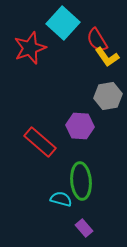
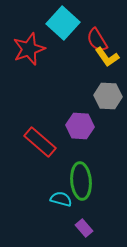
red star: moved 1 px left, 1 px down
gray hexagon: rotated 12 degrees clockwise
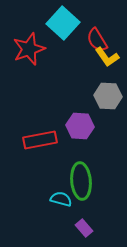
red rectangle: moved 2 px up; rotated 52 degrees counterclockwise
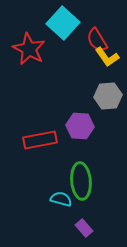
red star: rotated 24 degrees counterclockwise
gray hexagon: rotated 8 degrees counterclockwise
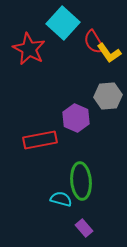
red semicircle: moved 3 px left, 2 px down
yellow L-shape: moved 2 px right, 4 px up
purple hexagon: moved 4 px left, 8 px up; rotated 20 degrees clockwise
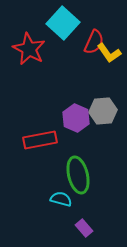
red semicircle: rotated 125 degrees counterclockwise
gray hexagon: moved 5 px left, 15 px down
green ellipse: moved 3 px left, 6 px up; rotated 9 degrees counterclockwise
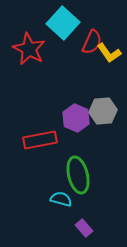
red semicircle: moved 2 px left
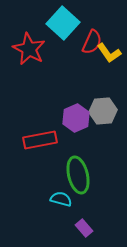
purple hexagon: rotated 12 degrees clockwise
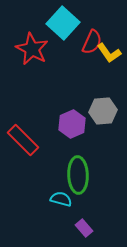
red star: moved 3 px right
purple hexagon: moved 4 px left, 6 px down
red rectangle: moved 17 px left; rotated 56 degrees clockwise
green ellipse: rotated 12 degrees clockwise
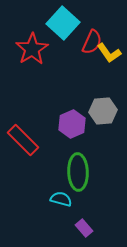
red star: rotated 12 degrees clockwise
green ellipse: moved 3 px up
